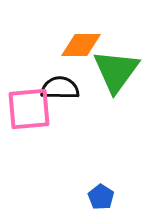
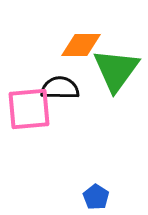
green triangle: moved 1 px up
blue pentagon: moved 5 px left
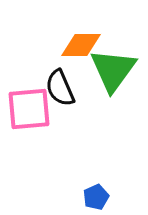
green triangle: moved 3 px left
black semicircle: rotated 114 degrees counterclockwise
blue pentagon: rotated 15 degrees clockwise
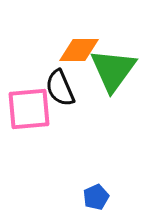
orange diamond: moved 2 px left, 5 px down
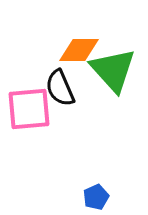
green triangle: rotated 18 degrees counterclockwise
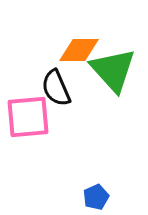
black semicircle: moved 4 px left
pink square: moved 1 px left, 8 px down
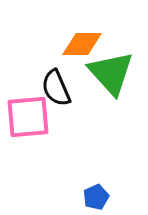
orange diamond: moved 3 px right, 6 px up
green triangle: moved 2 px left, 3 px down
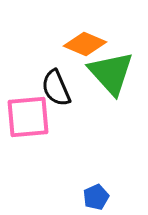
orange diamond: moved 3 px right; rotated 24 degrees clockwise
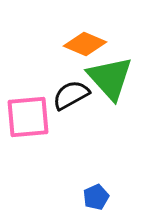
green triangle: moved 1 px left, 5 px down
black semicircle: moved 15 px right, 7 px down; rotated 84 degrees clockwise
